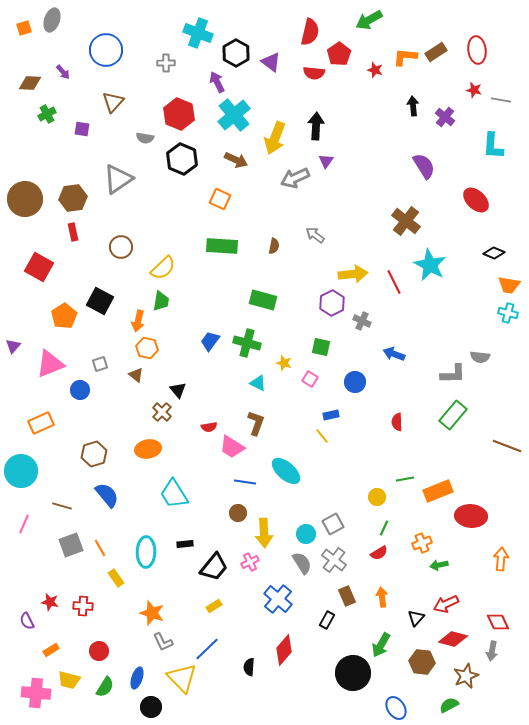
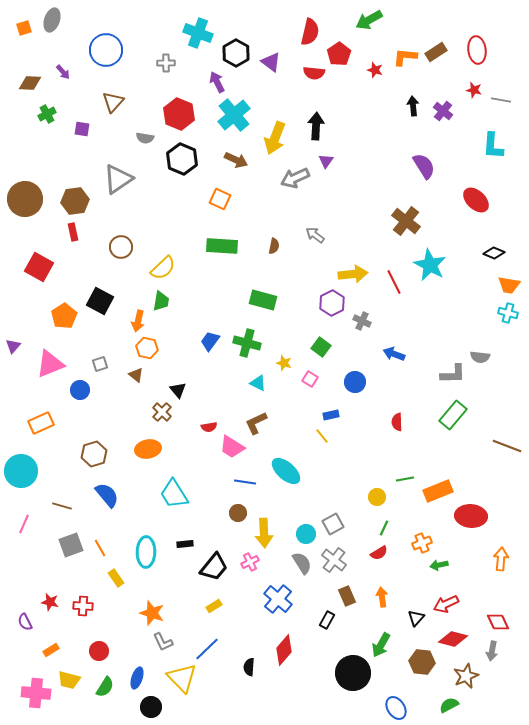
purple cross at (445, 117): moved 2 px left, 6 px up
brown hexagon at (73, 198): moved 2 px right, 3 px down
green square at (321, 347): rotated 24 degrees clockwise
brown L-shape at (256, 423): rotated 135 degrees counterclockwise
purple semicircle at (27, 621): moved 2 px left, 1 px down
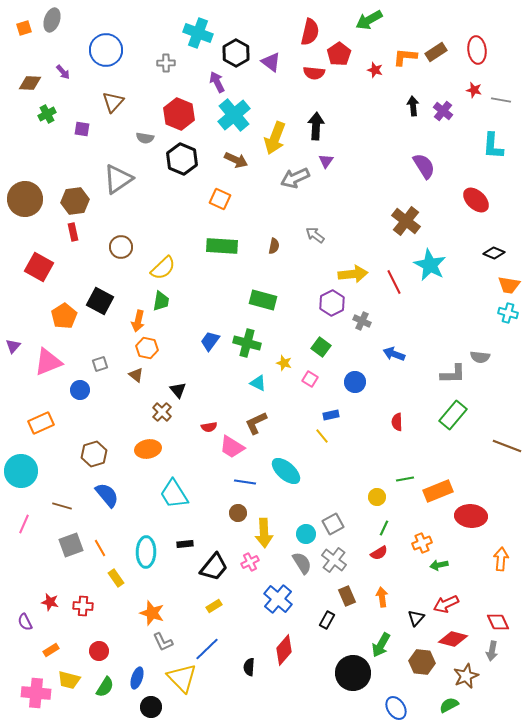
pink triangle at (50, 364): moved 2 px left, 2 px up
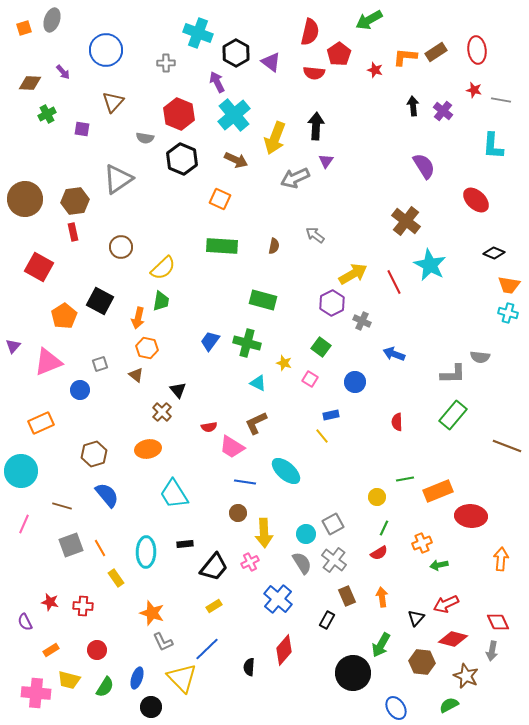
yellow arrow at (353, 274): rotated 24 degrees counterclockwise
orange arrow at (138, 321): moved 3 px up
red circle at (99, 651): moved 2 px left, 1 px up
brown star at (466, 676): rotated 25 degrees counterclockwise
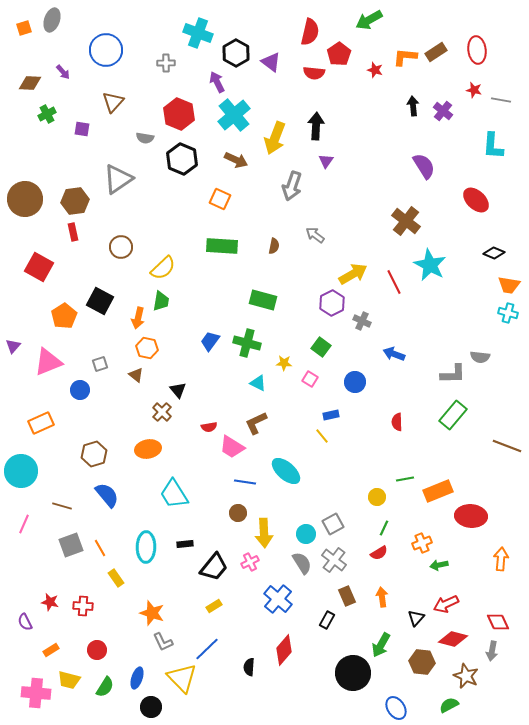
gray arrow at (295, 178): moved 3 px left, 8 px down; rotated 48 degrees counterclockwise
yellow star at (284, 363): rotated 14 degrees counterclockwise
cyan ellipse at (146, 552): moved 5 px up
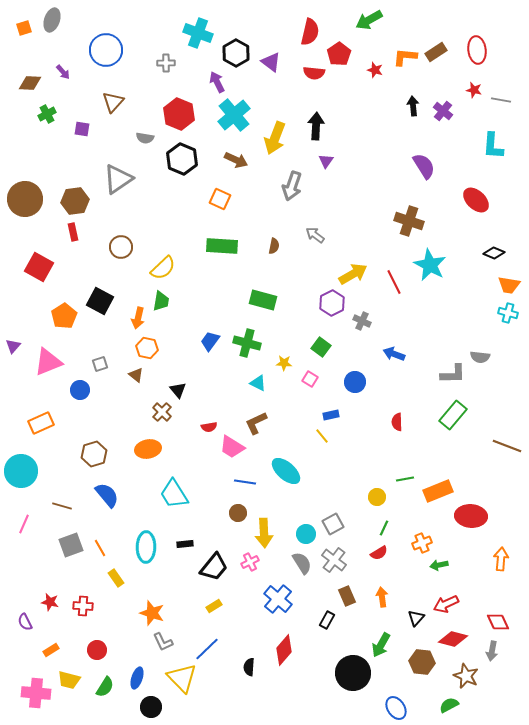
brown cross at (406, 221): moved 3 px right; rotated 20 degrees counterclockwise
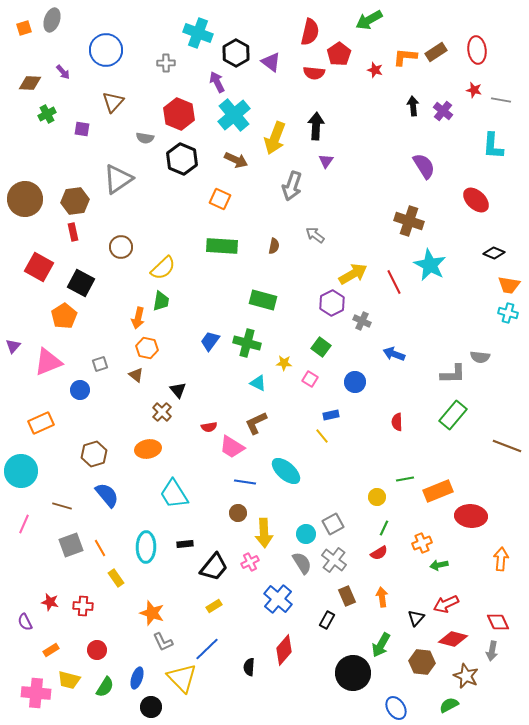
black square at (100, 301): moved 19 px left, 18 px up
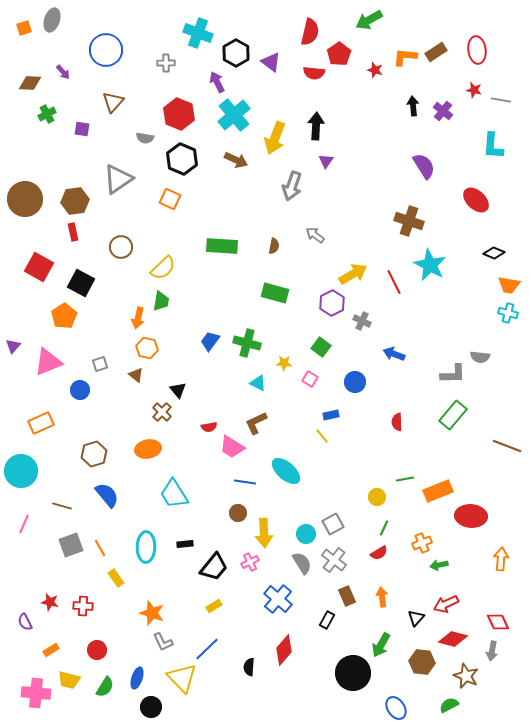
orange square at (220, 199): moved 50 px left
green rectangle at (263, 300): moved 12 px right, 7 px up
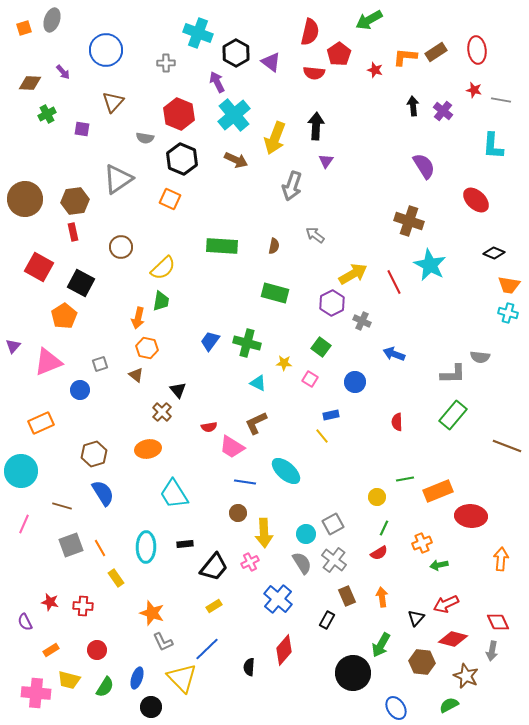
blue semicircle at (107, 495): moved 4 px left, 2 px up; rotated 8 degrees clockwise
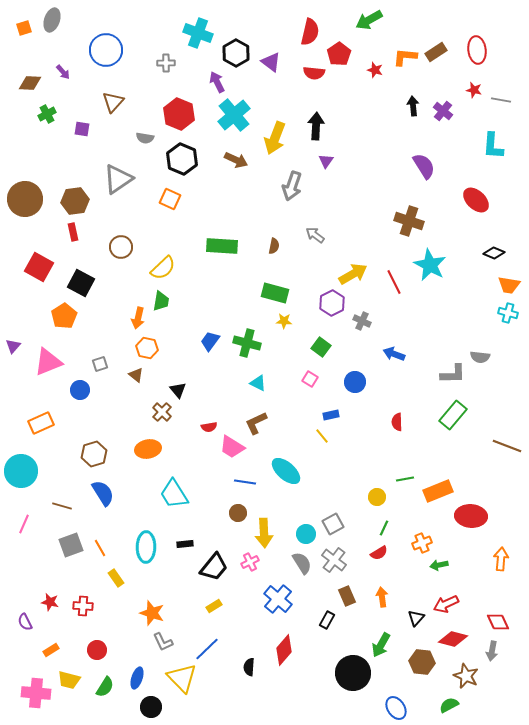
yellow star at (284, 363): moved 42 px up
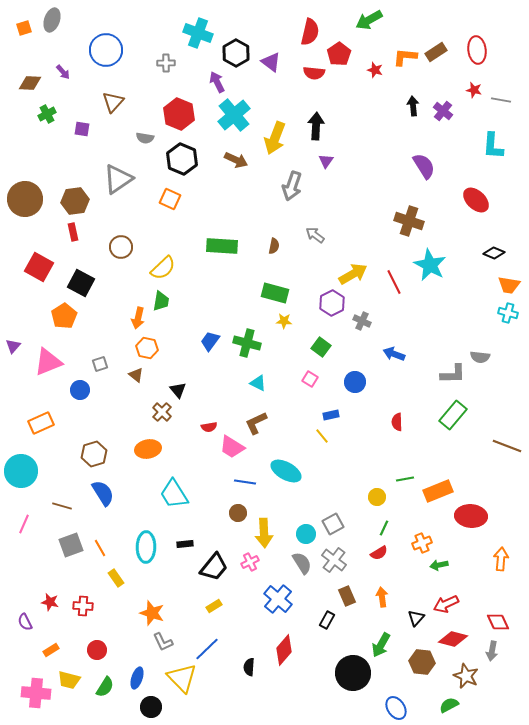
cyan ellipse at (286, 471): rotated 12 degrees counterclockwise
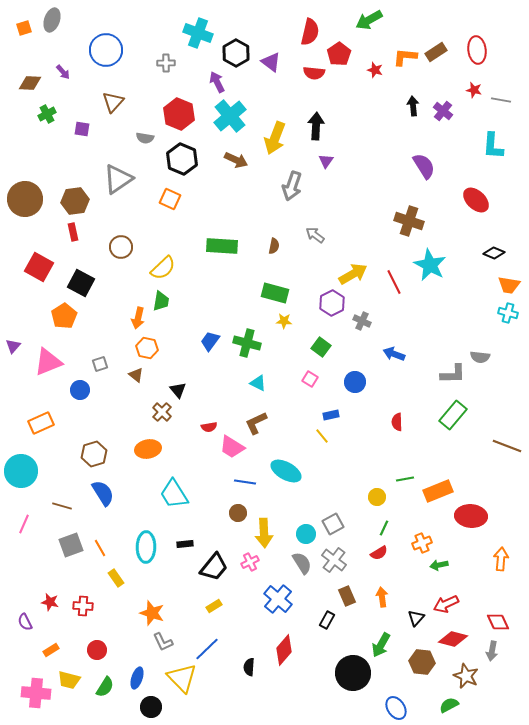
cyan cross at (234, 115): moved 4 px left, 1 px down
